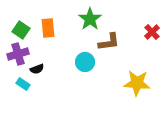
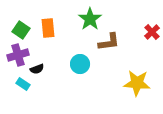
purple cross: moved 1 px down
cyan circle: moved 5 px left, 2 px down
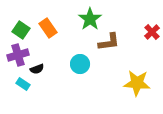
orange rectangle: rotated 30 degrees counterclockwise
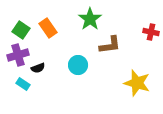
red cross: moved 1 px left; rotated 35 degrees counterclockwise
brown L-shape: moved 1 px right, 3 px down
cyan circle: moved 2 px left, 1 px down
black semicircle: moved 1 px right, 1 px up
yellow star: rotated 12 degrees clockwise
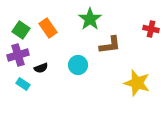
red cross: moved 3 px up
black semicircle: moved 3 px right
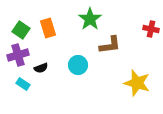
orange rectangle: rotated 18 degrees clockwise
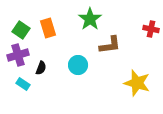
black semicircle: rotated 48 degrees counterclockwise
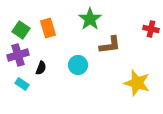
cyan rectangle: moved 1 px left
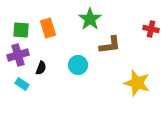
green square: rotated 30 degrees counterclockwise
